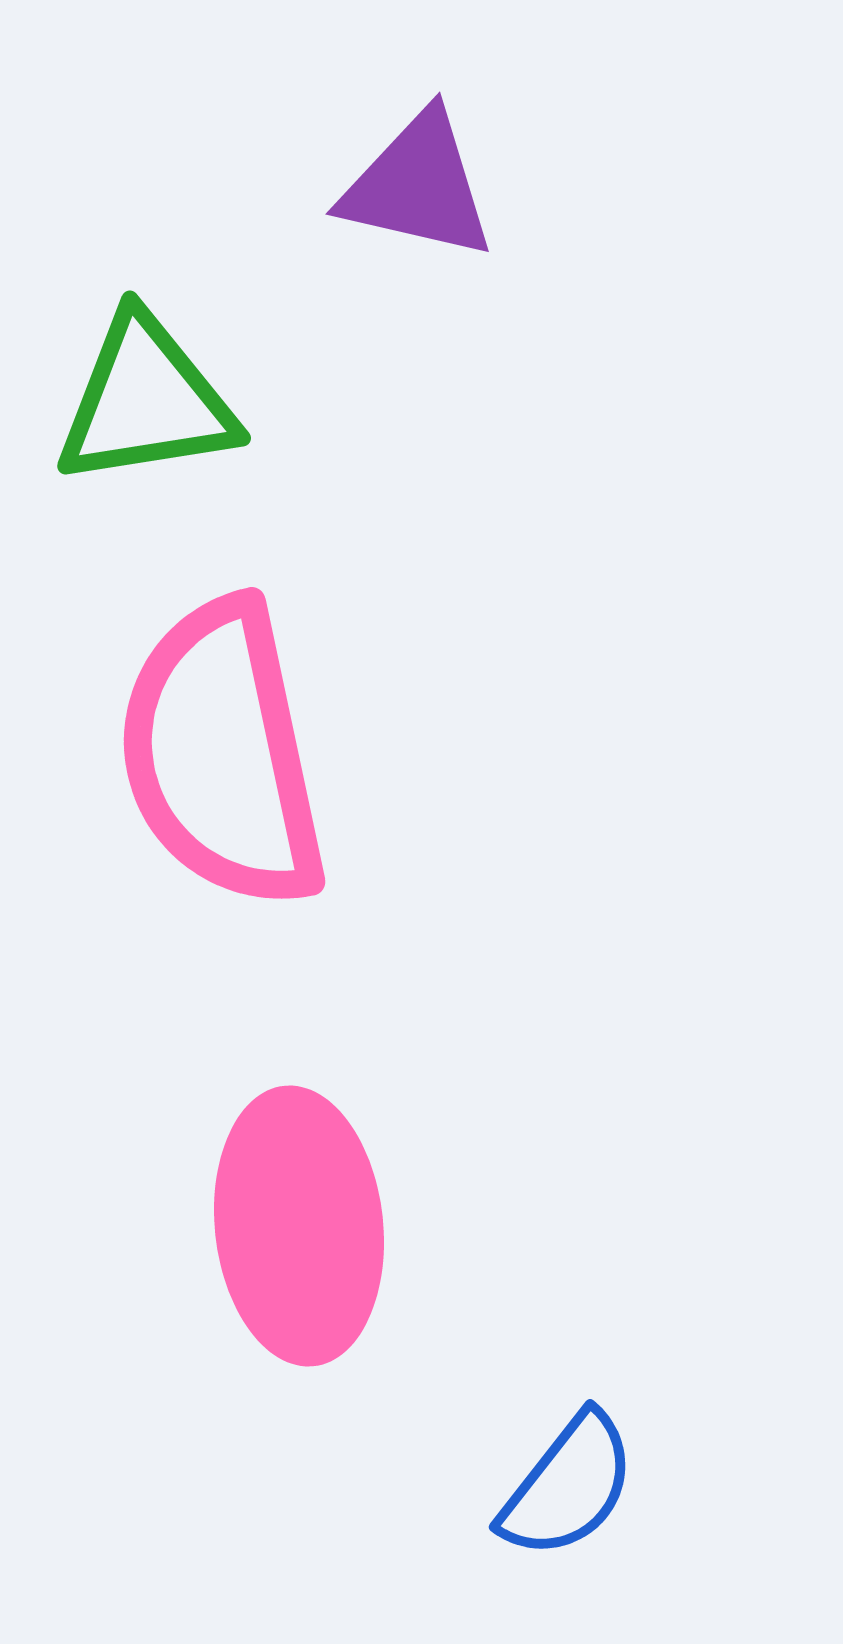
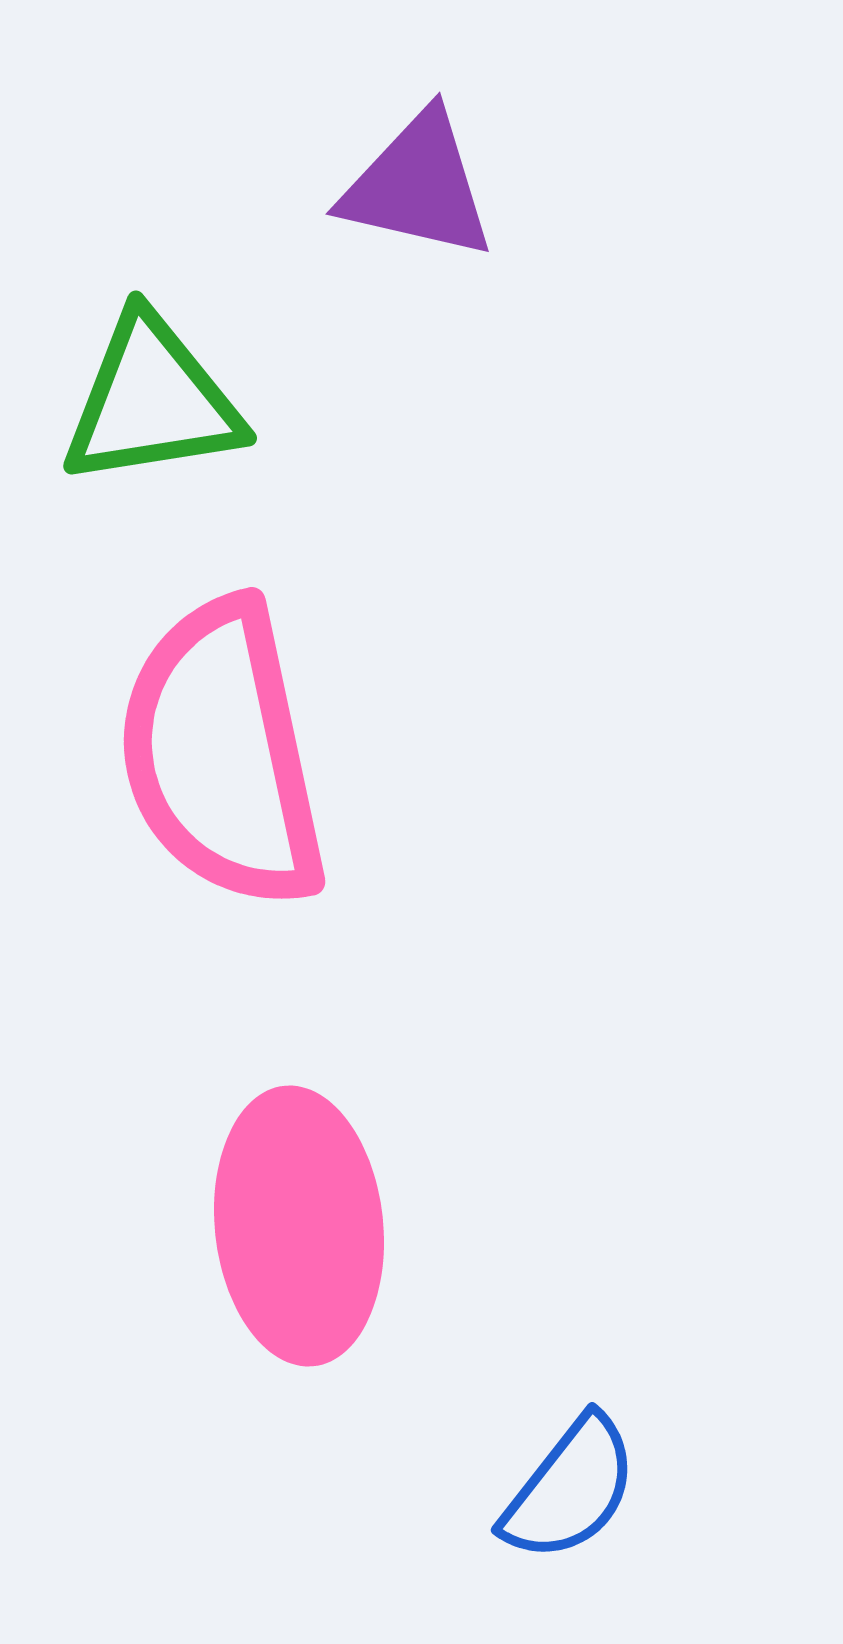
green triangle: moved 6 px right
blue semicircle: moved 2 px right, 3 px down
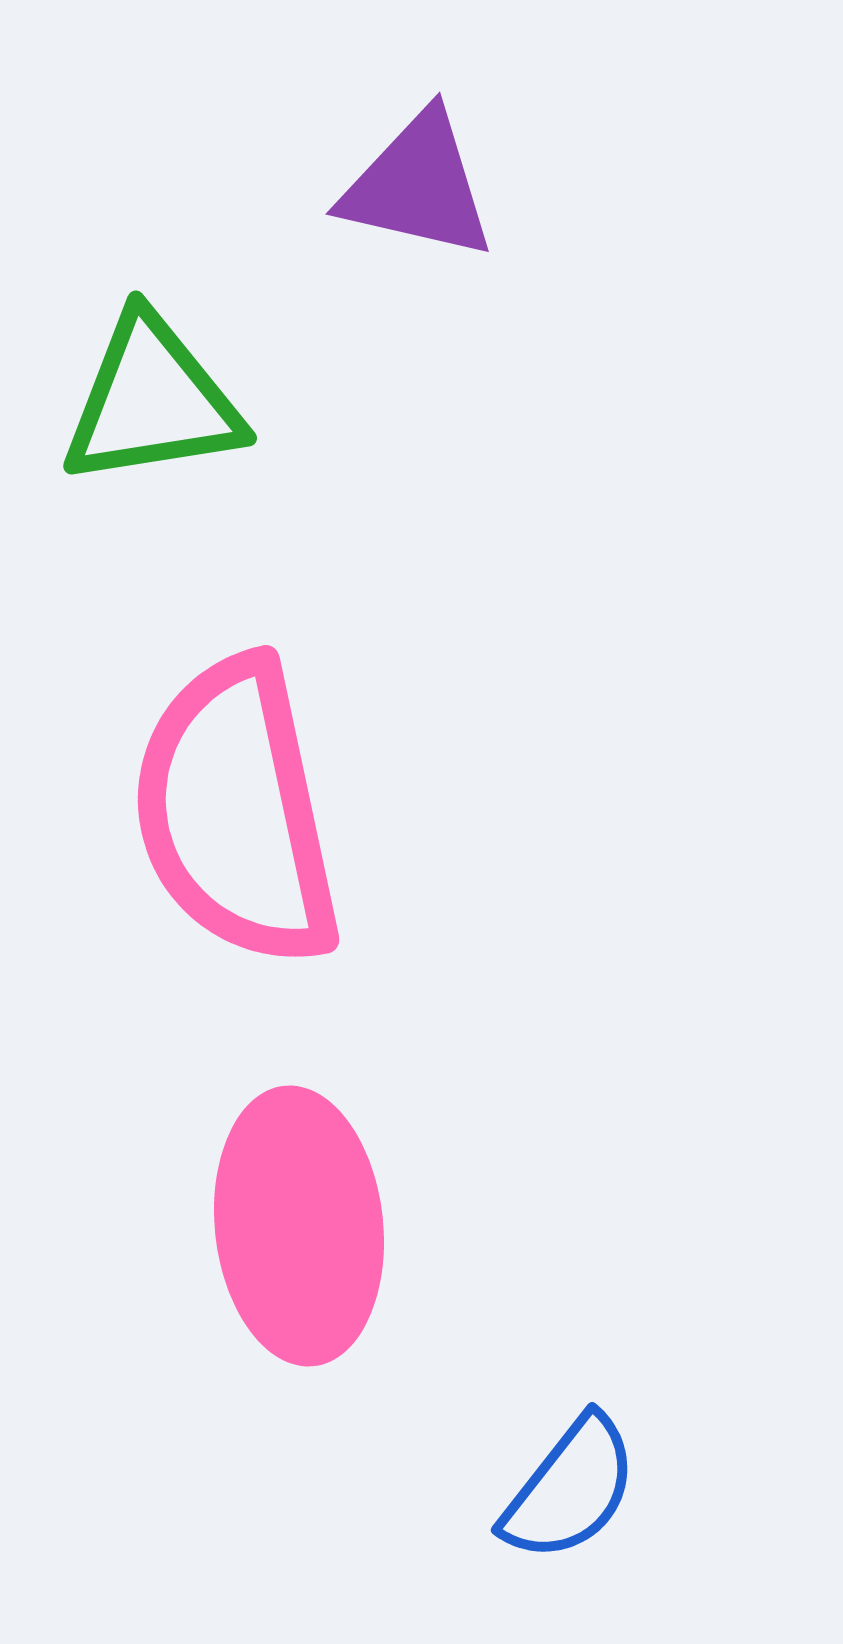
pink semicircle: moved 14 px right, 58 px down
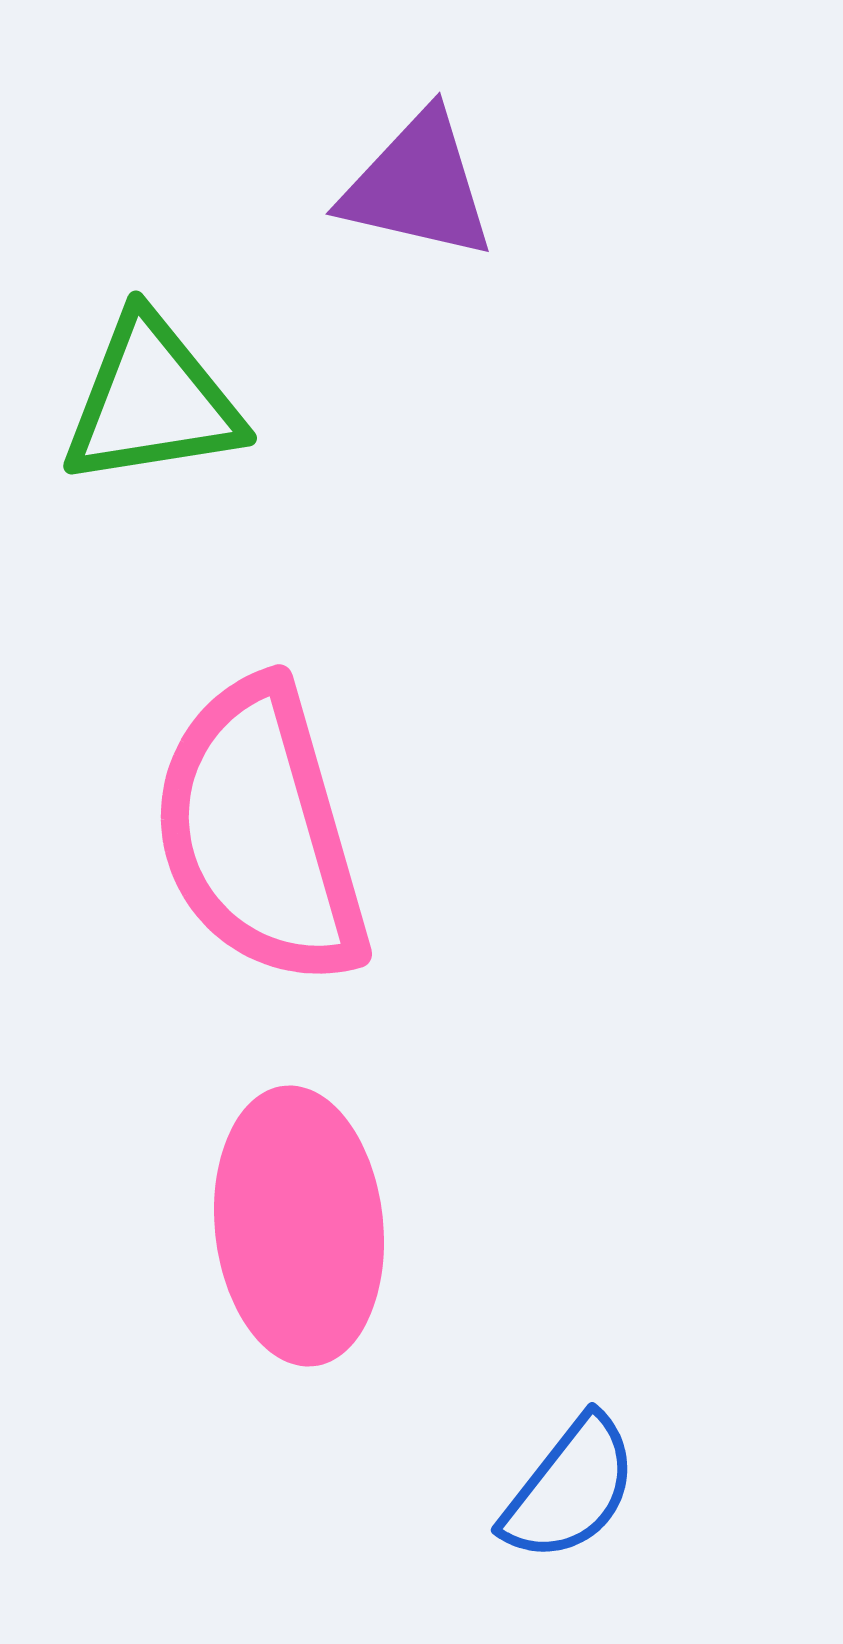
pink semicircle: moved 24 px right, 21 px down; rotated 4 degrees counterclockwise
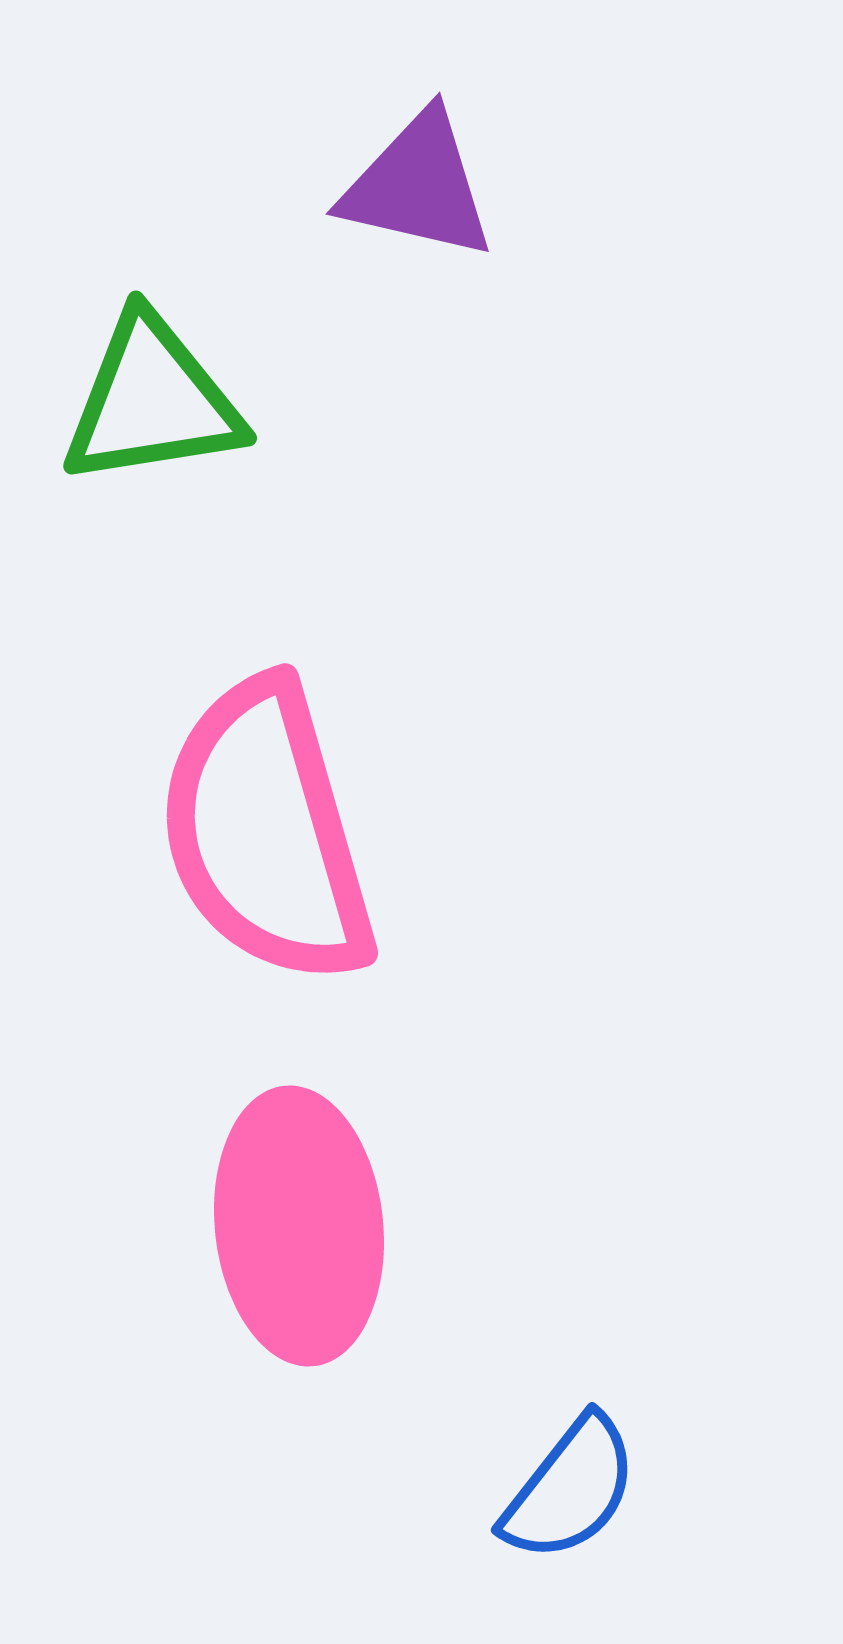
pink semicircle: moved 6 px right, 1 px up
